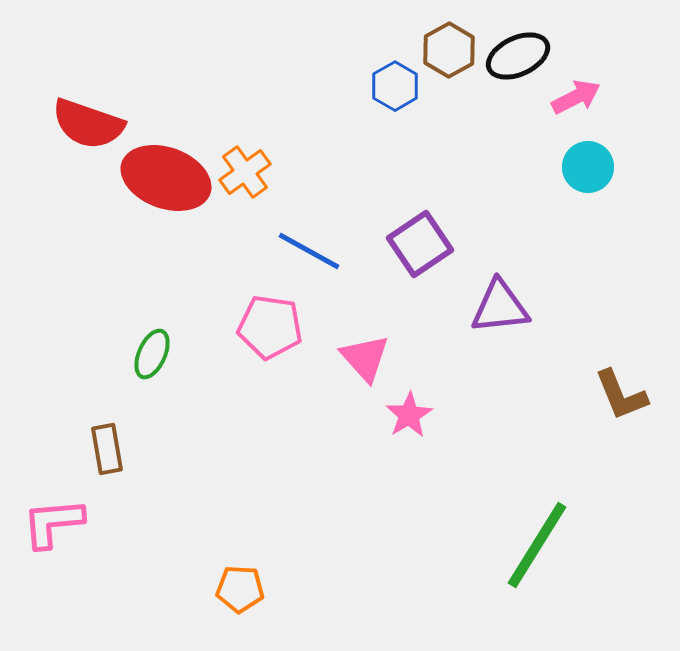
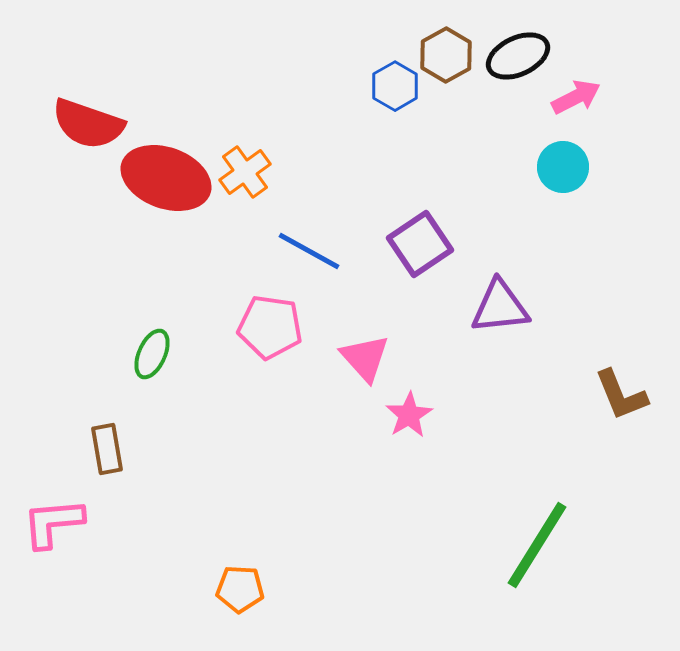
brown hexagon: moved 3 px left, 5 px down
cyan circle: moved 25 px left
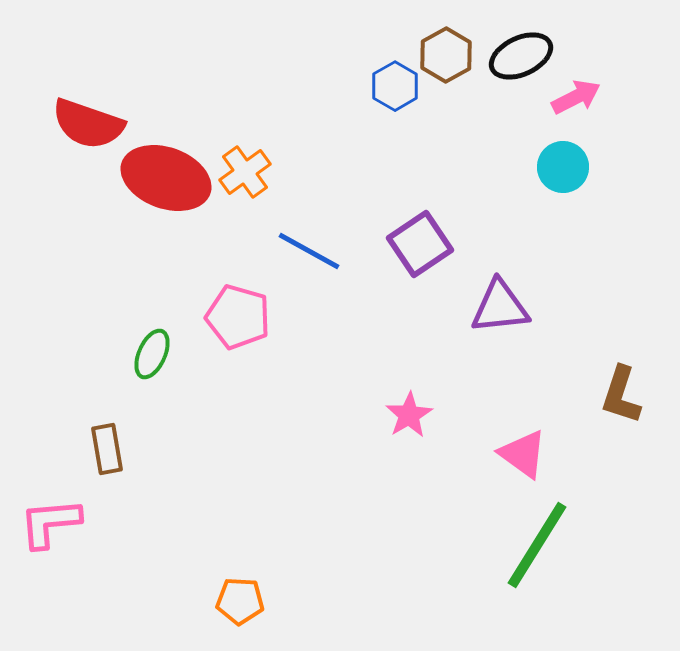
black ellipse: moved 3 px right
pink pentagon: moved 32 px left, 10 px up; rotated 8 degrees clockwise
pink triangle: moved 158 px right, 96 px down; rotated 12 degrees counterclockwise
brown L-shape: rotated 40 degrees clockwise
pink L-shape: moved 3 px left
orange pentagon: moved 12 px down
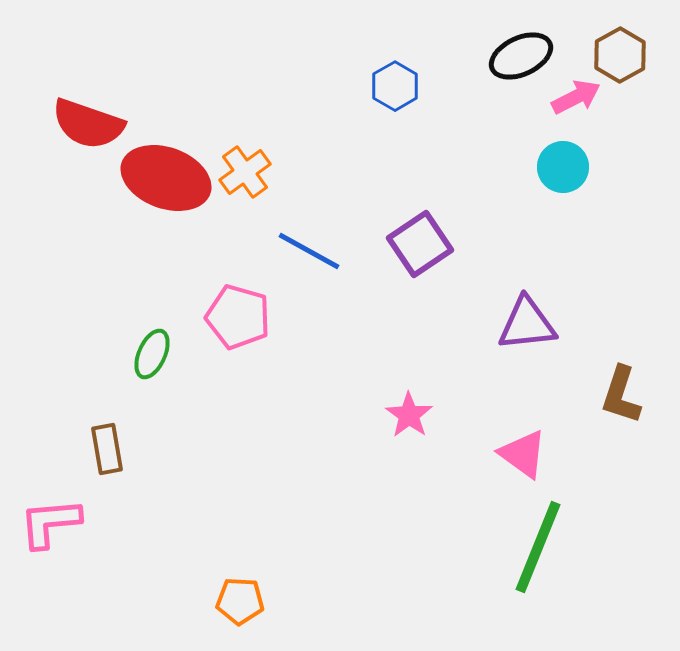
brown hexagon: moved 174 px right
purple triangle: moved 27 px right, 17 px down
pink star: rotated 6 degrees counterclockwise
green line: moved 1 px right, 2 px down; rotated 10 degrees counterclockwise
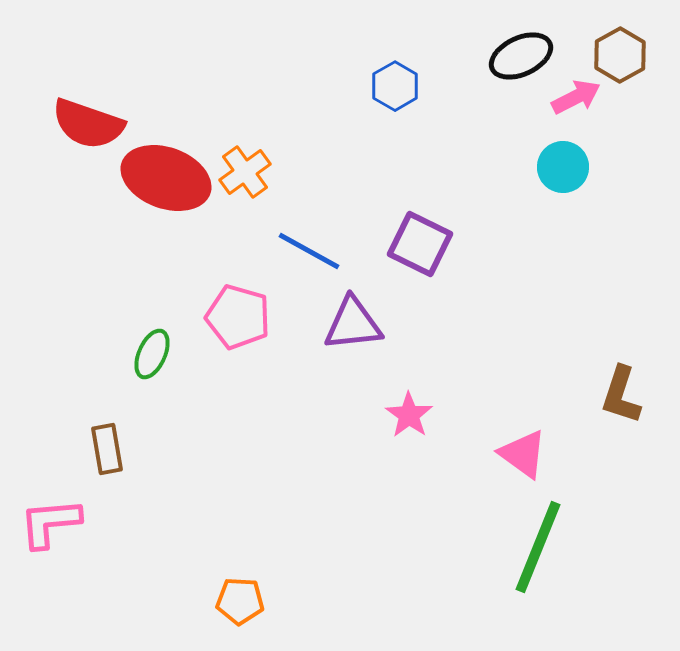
purple square: rotated 30 degrees counterclockwise
purple triangle: moved 174 px left
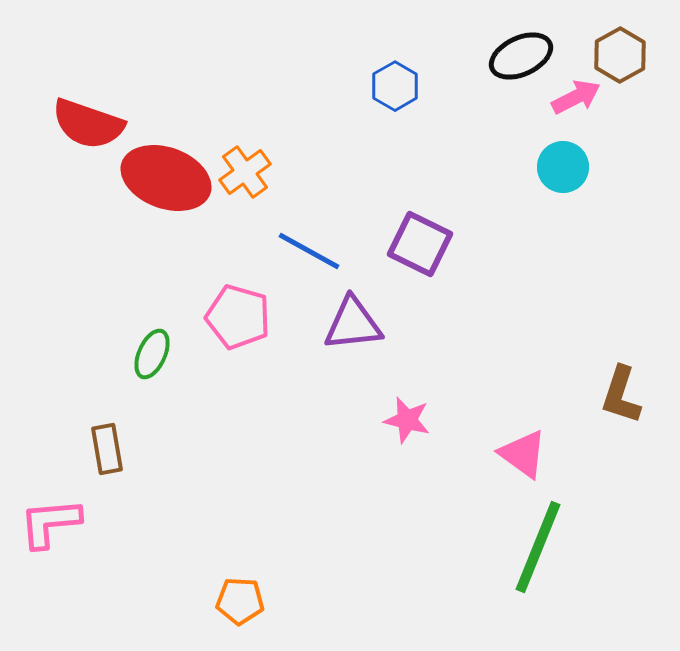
pink star: moved 2 px left, 5 px down; rotated 21 degrees counterclockwise
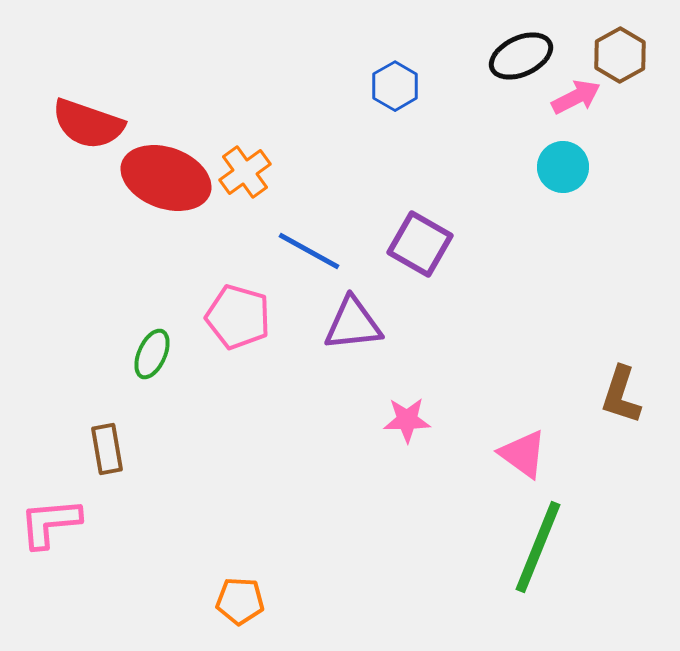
purple square: rotated 4 degrees clockwise
pink star: rotated 15 degrees counterclockwise
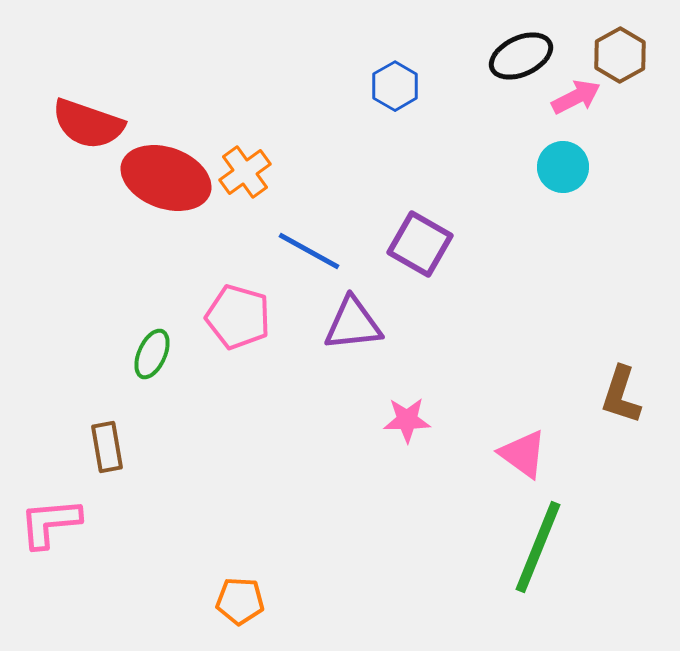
brown rectangle: moved 2 px up
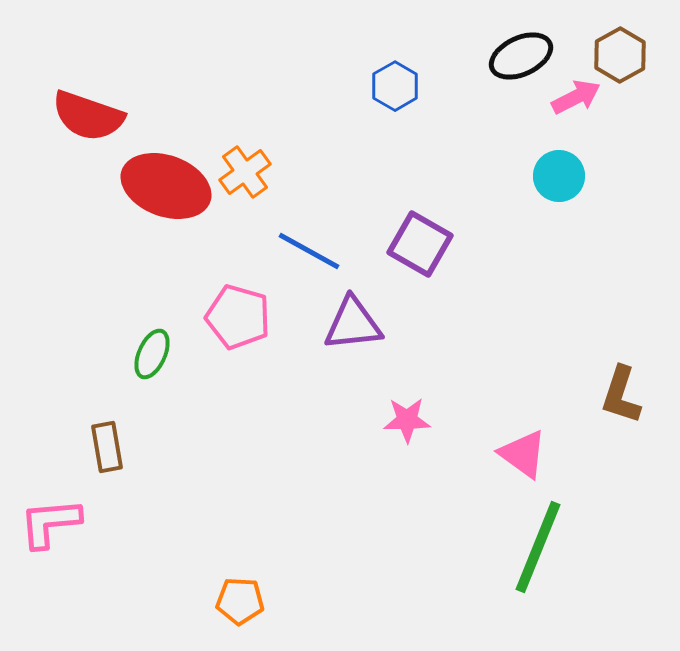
red semicircle: moved 8 px up
cyan circle: moved 4 px left, 9 px down
red ellipse: moved 8 px down
